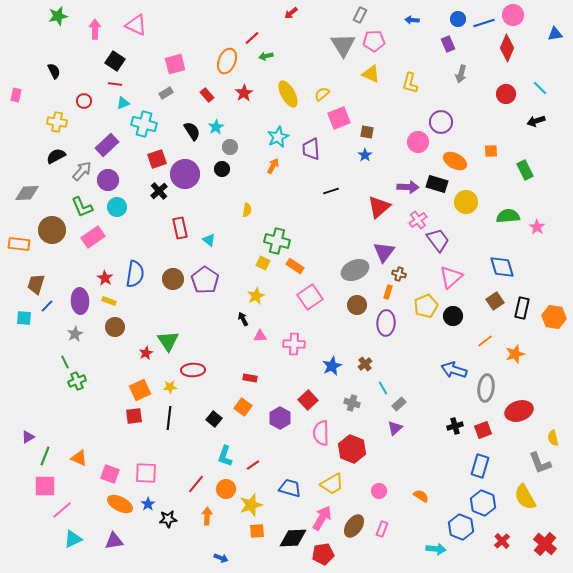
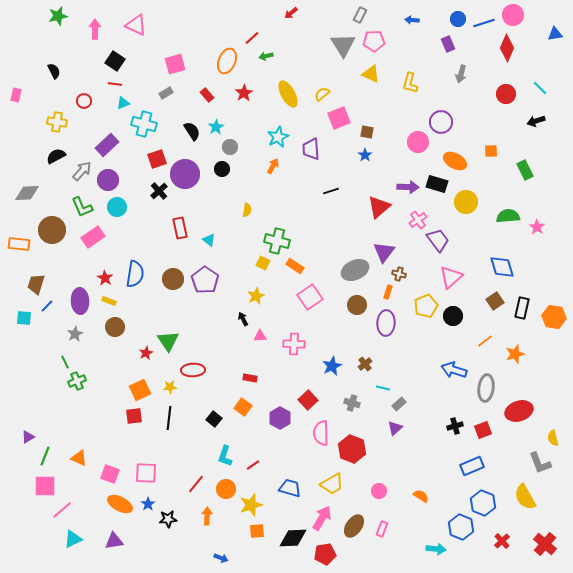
cyan line at (383, 388): rotated 48 degrees counterclockwise
blue rectangle at (480, 466): moved 8 px left; rotated 50 degrees clockwise
red pentagon at (323, 554): moved 2 px right
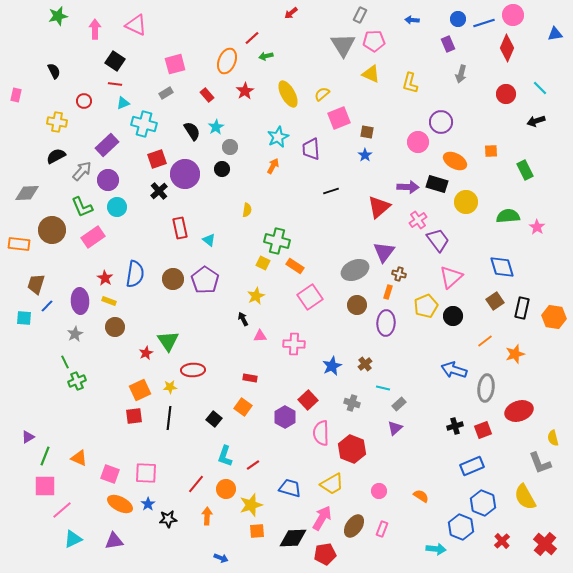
red star at (244, 93): moved 1 px right, 2 px up
purple hexagon at (280, 418): moved 5 px right, 1 px up
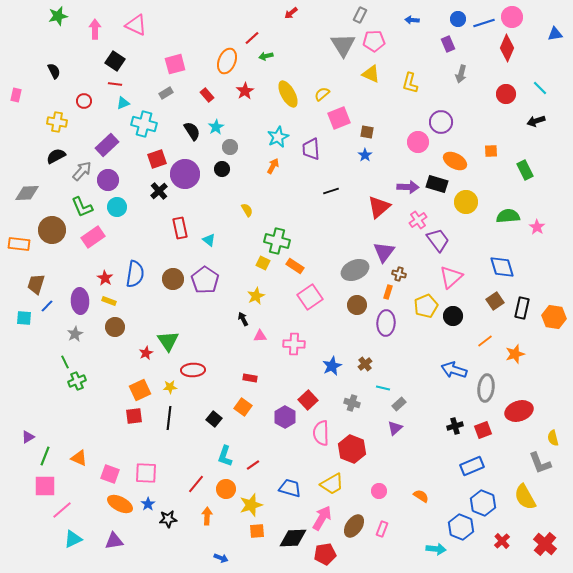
pink circle at (513, 15): moved 1 px left, 2 px down
yellow semicircle at (247, 210): rotated 40 degrees counterclockwise
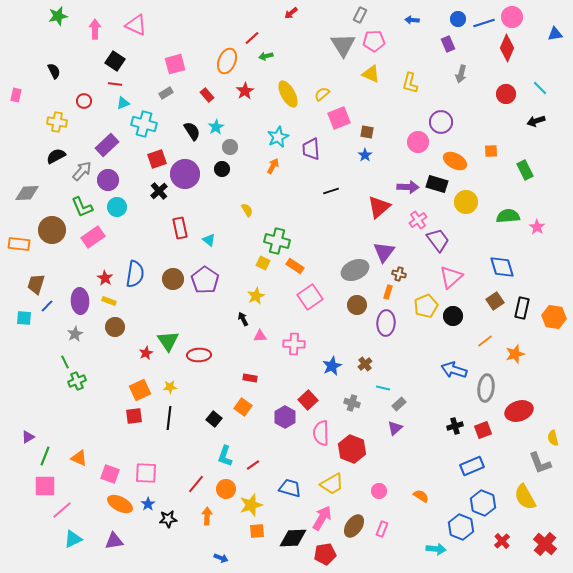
red ellipse at (193, 370): moved 6 px right, 15 px up
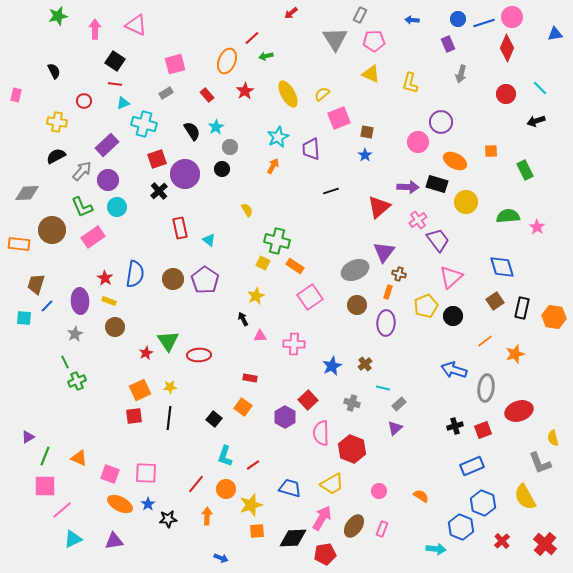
gray triangle at (343, 45): moved 8 px left, 6 px up
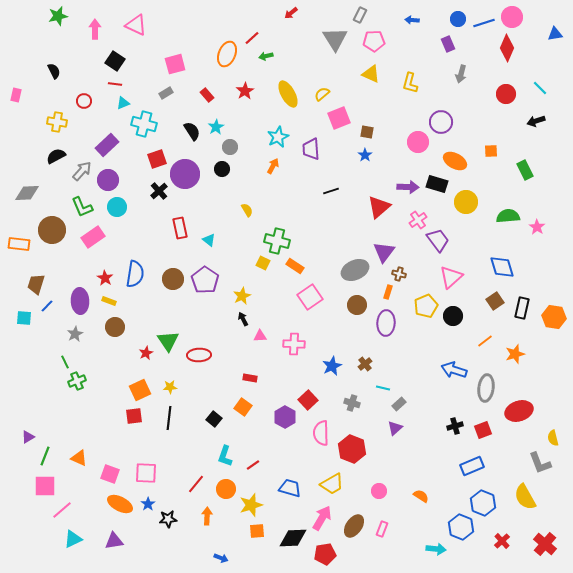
orange ellipse at (227, 61): moved 7 px up
yellow star at (256, 296): moved 14 px left
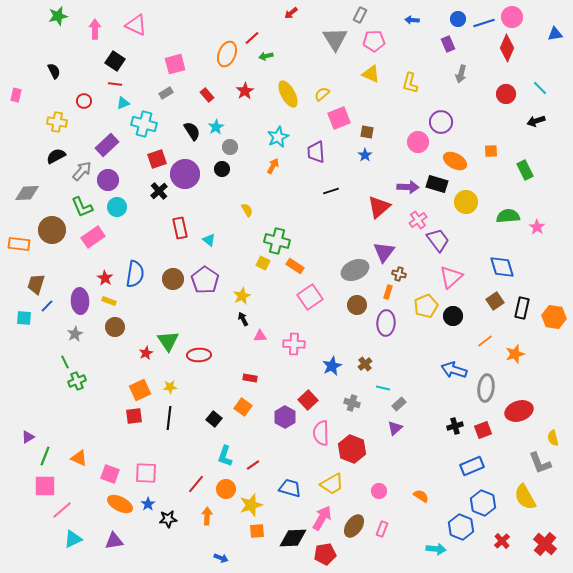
purple trapezoid at (311, 149): moved 5 px right, 3 px down
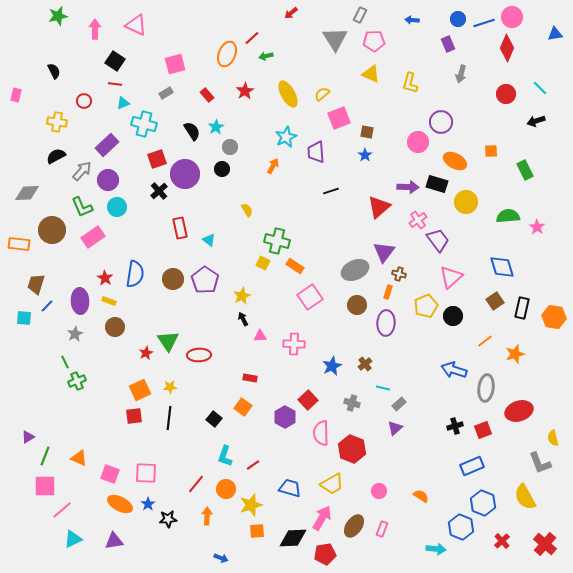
cyan star at (278, 137): moved 8 px right
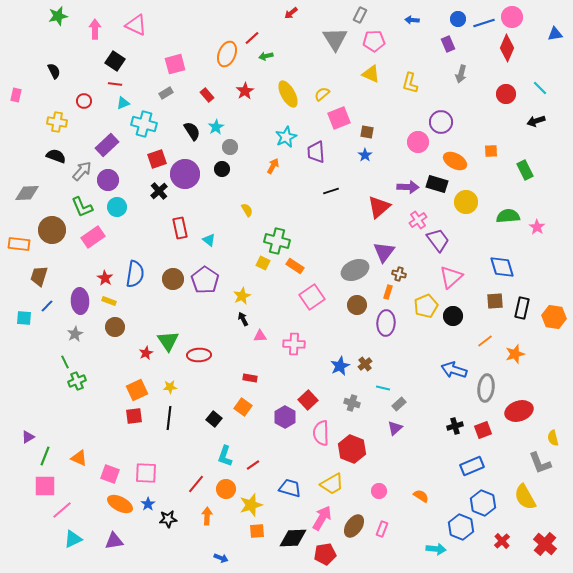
black semicircle at (56, 156): rotated 48 degrees clockwise
brown trapezoid at (36, 284): moved 3 px right, 8 px up
pink square at (310, 297): moved 2 px right
brown square at (495, 301): rotated 30 degrees clockwise
blue star at (332, 366): moved 8 px right
orange square at (140, 390): moved 3 px left
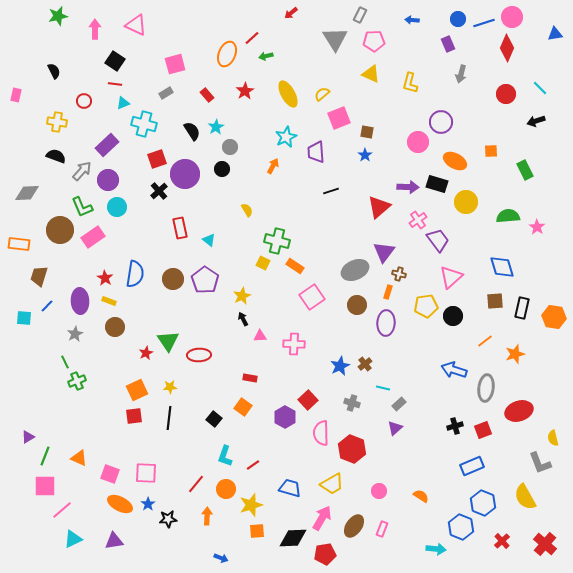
brown circle at (52, 230): moved 8 px right
yellow pentagon at (426, 306): rotated 15 degrees clockwise
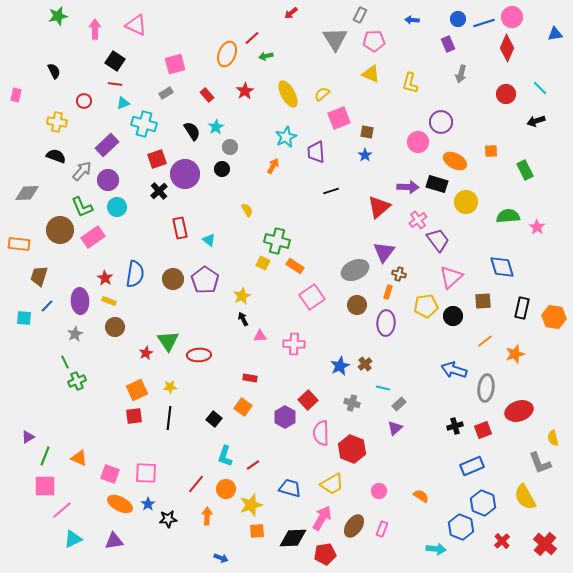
brown square at (495, 301): moved 12 px left
